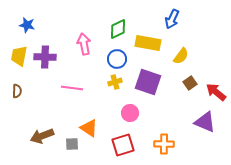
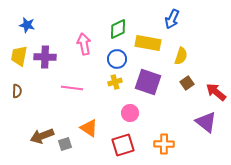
yellow semicircle: rotated 18 degrees counterclockwise
brown square: moved 3 px left
purple triangle: moved 1 px right; rotated 15 degrees clockwise
gray square: moved 7 px left; rotated 16 degrees counterclockwise
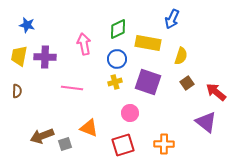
orange triangle: rotated 12 degrees counterclockwise
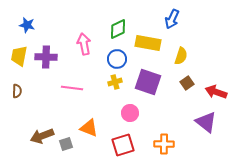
purple cross: moved 1 px right
red arrow: rotated 20 degrees counterclockwise
gray square: moved 1 px right
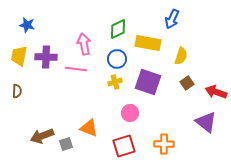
pink line: moved 4 px right, 19 px up
red square: moved 1 px right, 1 px down
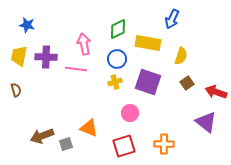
brown semicircle: moved 1 px left, 1 px up; rotated 16 degrees counterclockwise
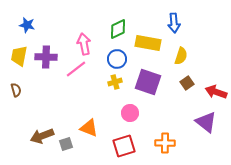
blue arrow: moved 2 px right, 4 px down; rotated 30 degrees counterclockwise
pink line: rotated 45 degrees counterclockwise
orange cross: moved 1 px right, 1 px up
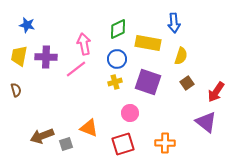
red arrow: rotated 75 degrees counterclockwise
red square: moved 1 px left, 2 px up
